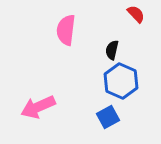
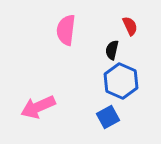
red semicircle: moved 6 px left, 12 px down; rotated 18 degrees clockwise
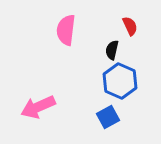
blue hexagon: moved 1 px left
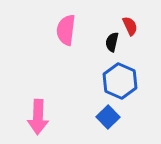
black semicircle: moved 8 px up
pink arrow: moved 10 px down; rotated 64 degrees counterclockwise
blue square: rotated 15 degrees counterclockwise
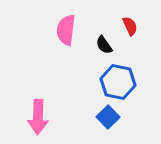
black semicircle: moved 8 px left, 3 px down; rotated 48 degrees counterclockwise
blue hexagon: moved 2 px left, 1 px down; rotated 12 degrees counterclockwise
